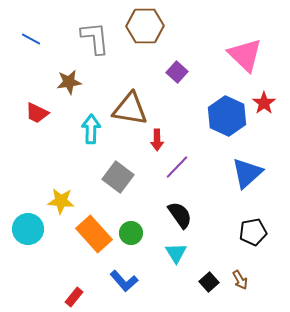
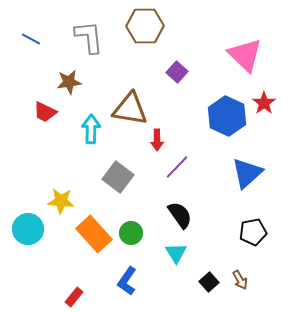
gray L-shape: moved 6 px left, 1 px up
red trapezoid: moved 8 px right, 1 px up
blue L-shape: moved 3 px right; rotated 76 degrees clockwise
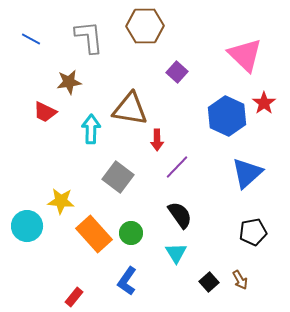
cyan circle: moved 1 px left, 3 px up
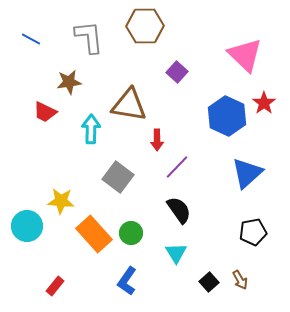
brown triangle: moved 1 px left, 4 px up
black semicircle: moved 1 px left, 5 px up
red rectangle: moved 19 px left, 11 px up
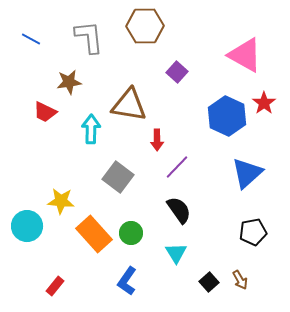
pink triangle: rotated 15 degrees counterclockwise
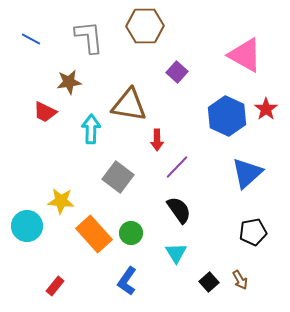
red star: moved 2 px right, 6 px down
